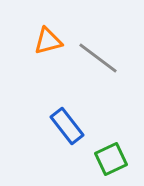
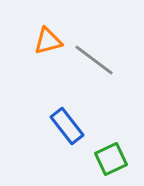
gray line: moved 4 px left, 2 px down
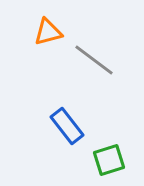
orange triangle: moved 9 px up
green square: moved 2 px left, 1 px down; rotated 8 degrees clockwise
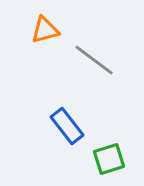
orange triangle: moved 3 px left, 2 px up
green square: moved 1 px up
